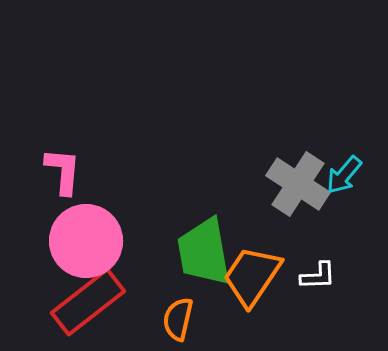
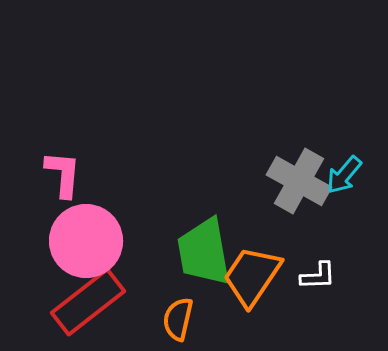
pink L-shape: moved 3 px down
gray cross: moved 1 px right, 3 px up; rotated 4 degrees counterclockwise
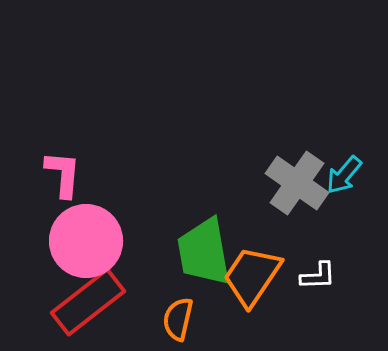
gray cross: moved 2 px left, 2 px down; rotated 6 degrees clockwise
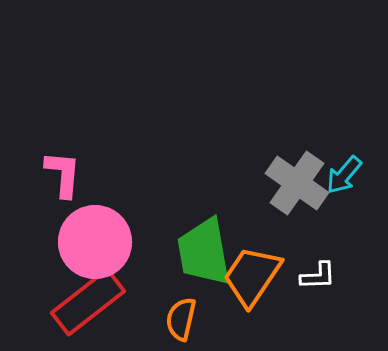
pink circle: moved 9 px right, 1 px down
orange semicircle: moved 3 px right
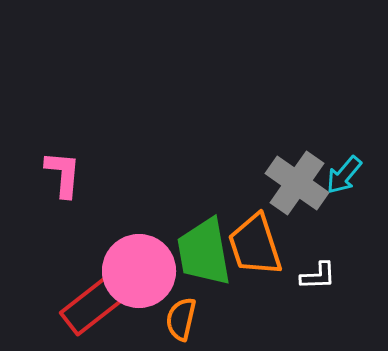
pink circle: moved 44 px right, 29 px down
orange trapezoid: moved 3 px right, 31 px up; rotated 52 degrees counterclockwise
red rectangle: moved 9 px right
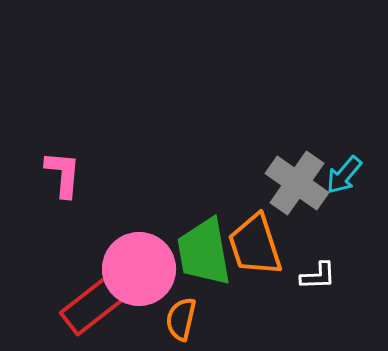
pink circle: moved 2 px up
